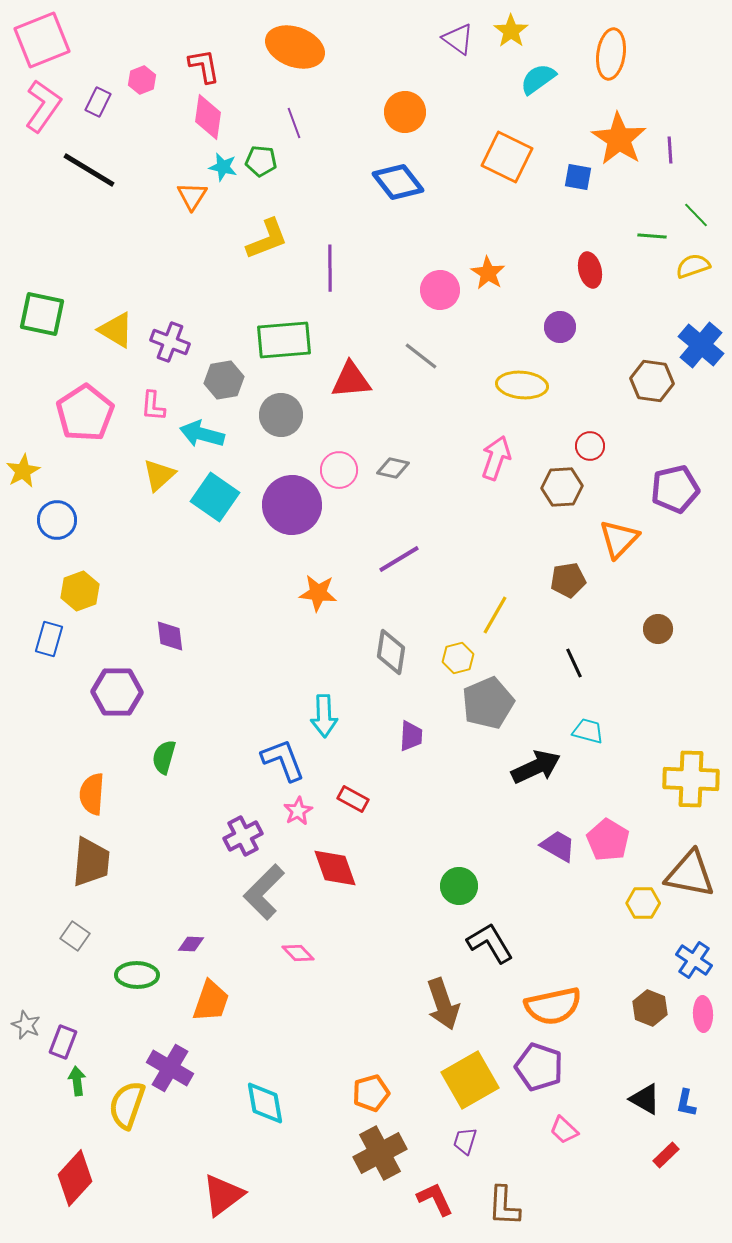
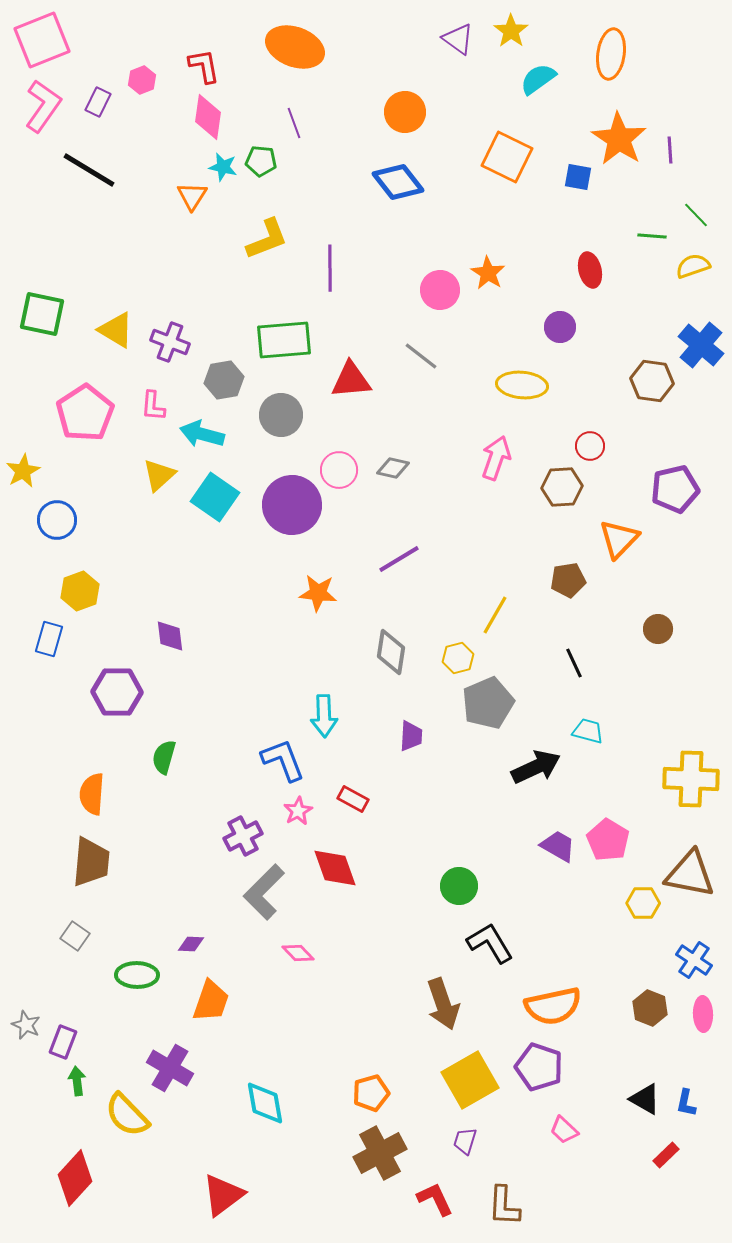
yellow semicircle at (127, 1105): moved 10 px down; rotated 63 degrees counterclockwise
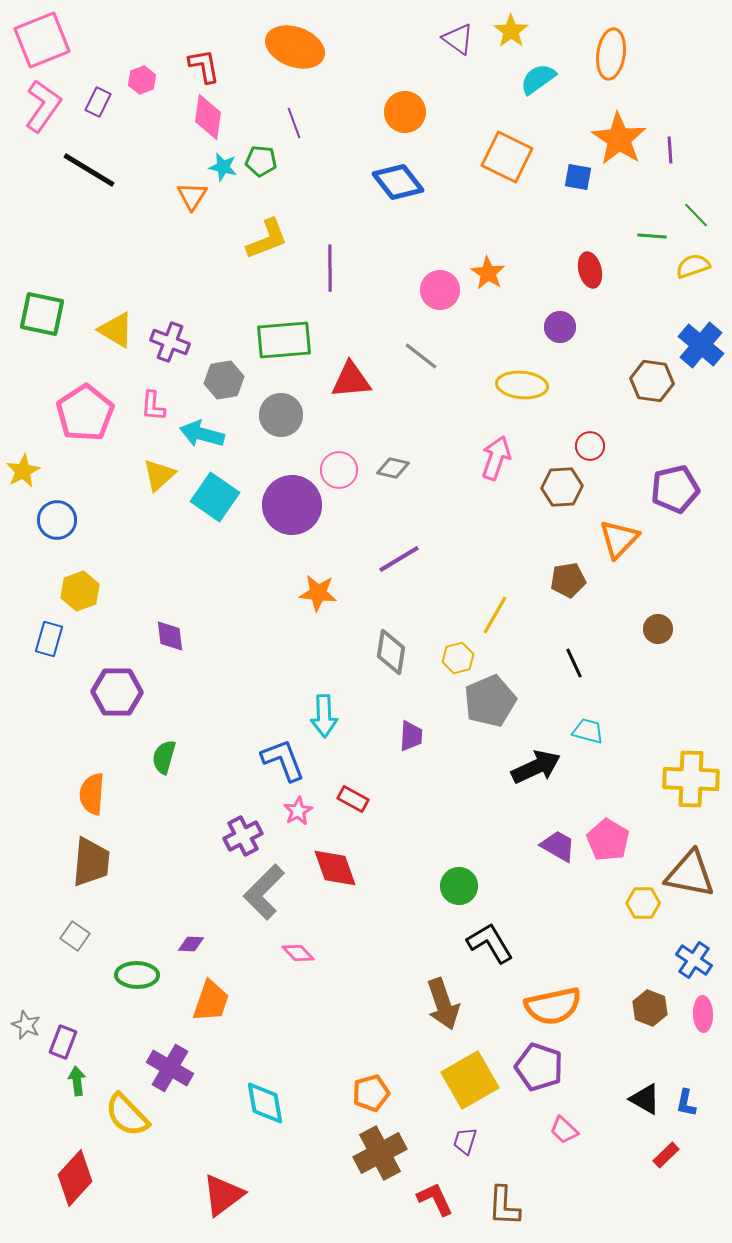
gray pentagon at (488, 703): moved 2 px right, 2 px up
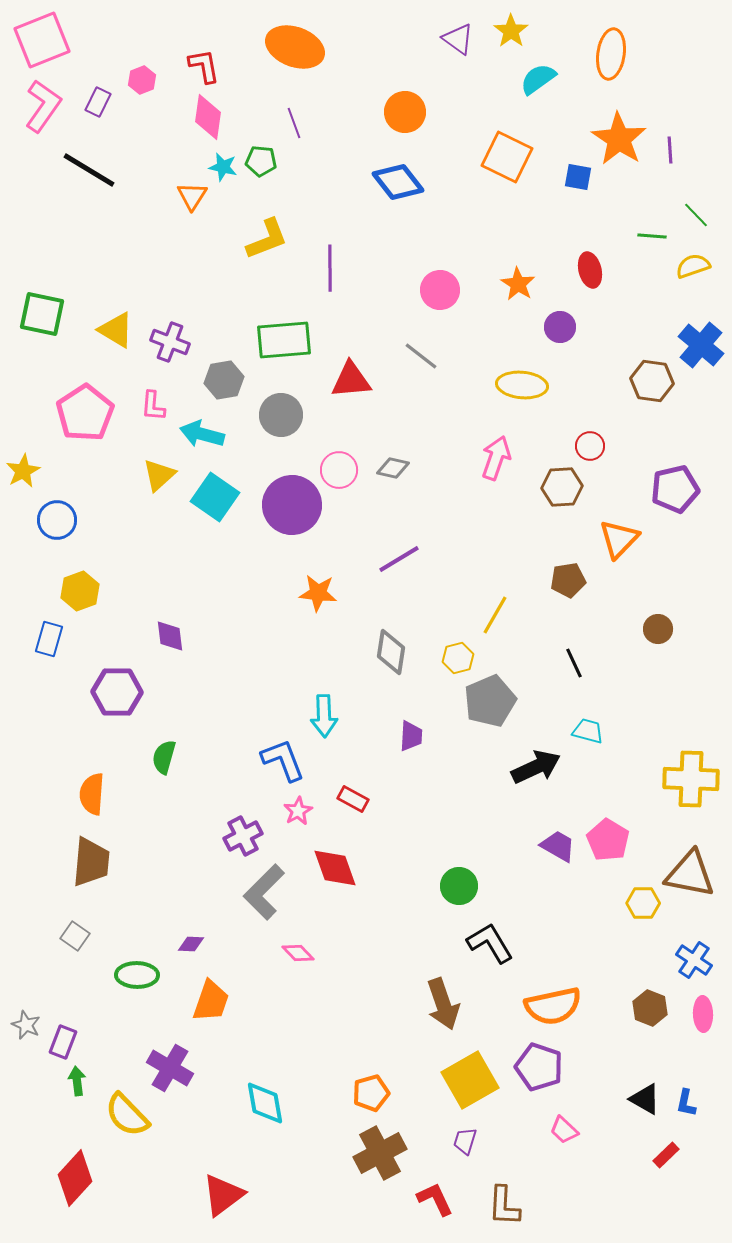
orange star at (488, 273): moved 30 px right, 11 px down
